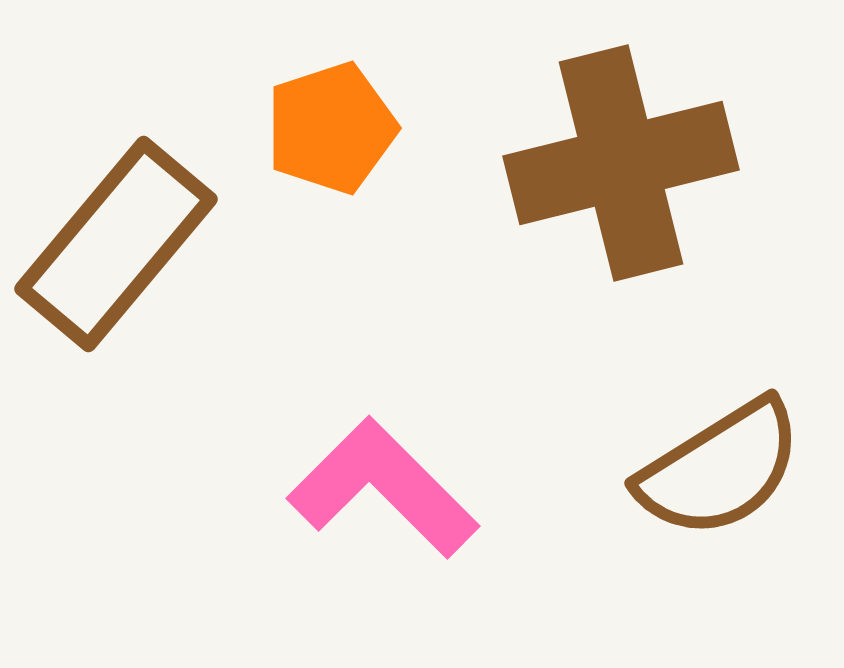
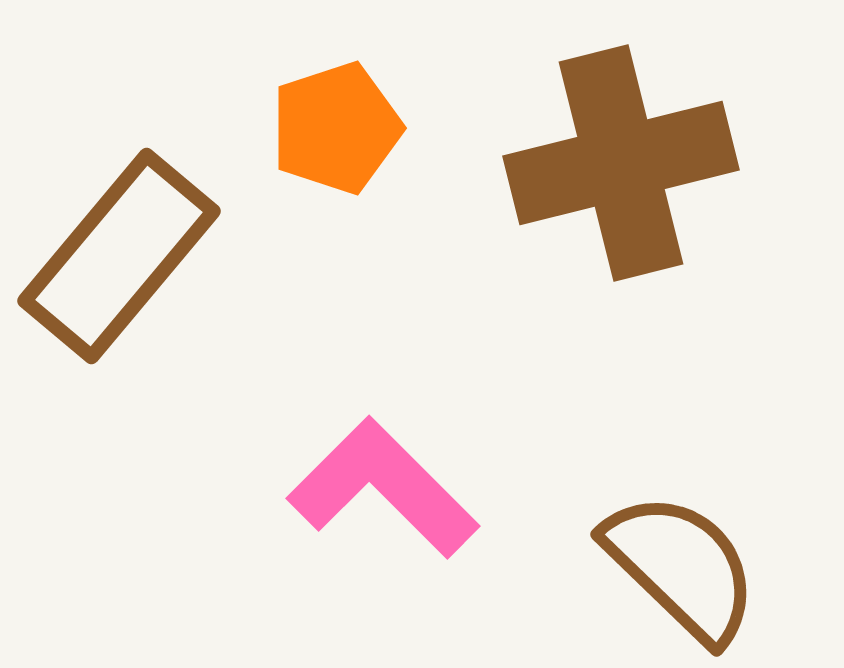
orange pentagon: moved 5 px right
brown rectangle: moved 3 px right, 12 px down
brown semicircle: moved 39 px left, 98 px down; rotated 104 degrees counterclockwise
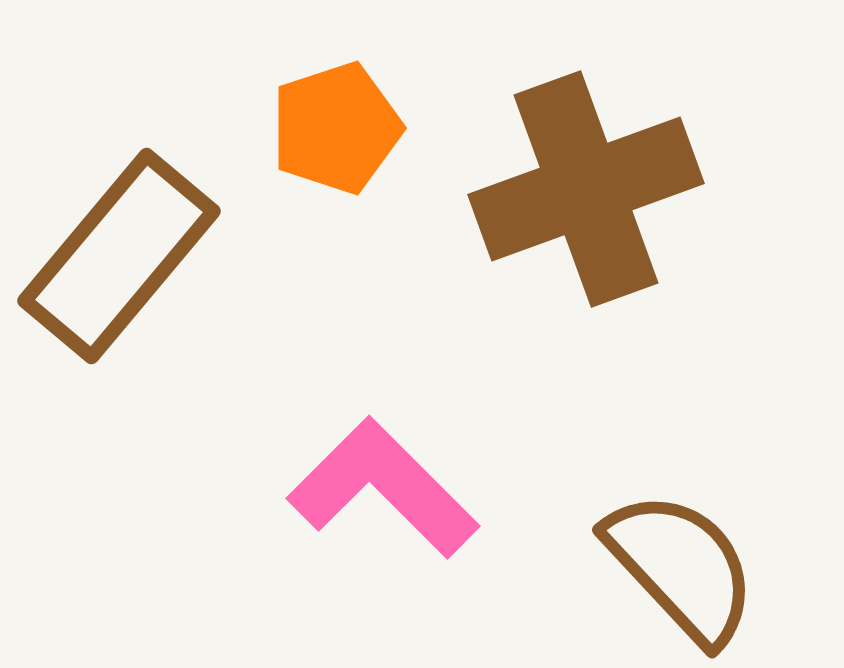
brown cross: moved 35 px left, 26 px down; rotated 6 degrees counterclockwise
brown semicircle: rotated 3 degrees clockwise
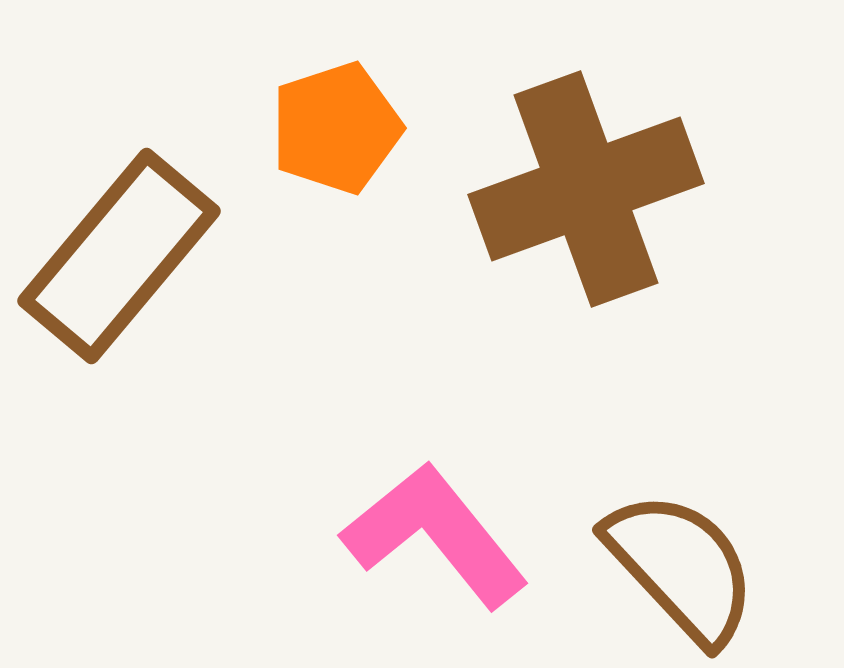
pink L-shape: moved 52 px right, 47 px down; rotated 6 degrees clockwise
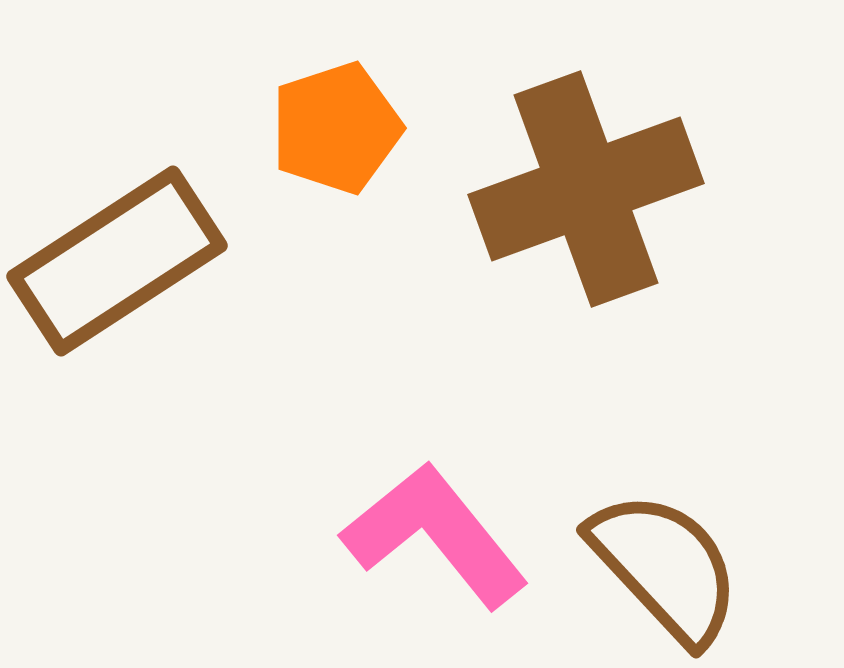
brown rectangle: moved 2 px left, 5 px down; rotated 17 degrees clockwise
brown semicircle: moved 16 px left
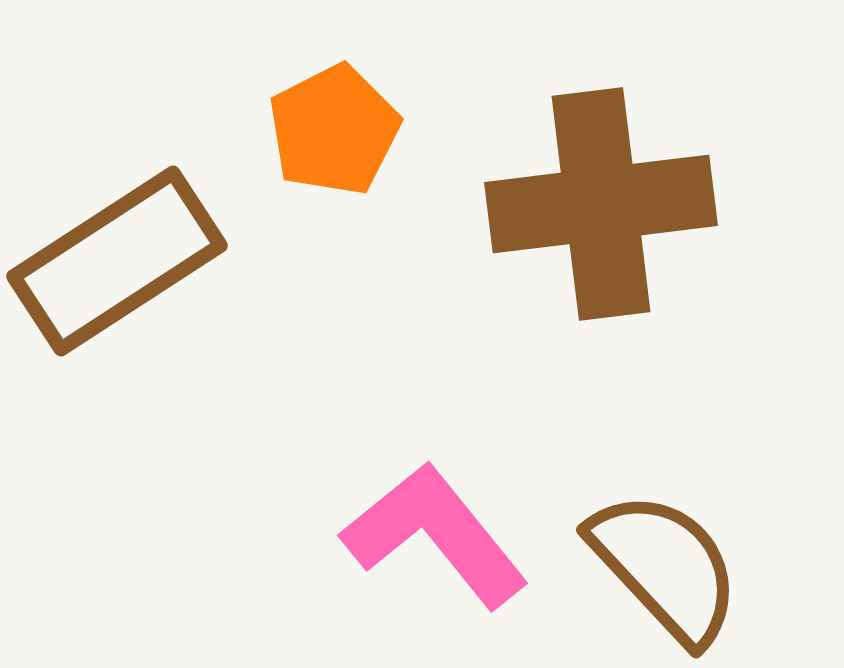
orange pentagon: moved 2 px left, 2 px down; rotated 9 degrees counterclockwise
brown cross: moved 15 px right, 15 px down; rotated 13 degrees clockwise
